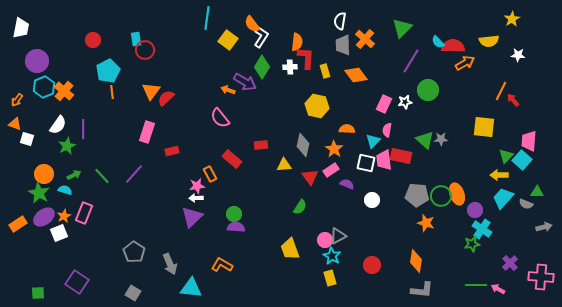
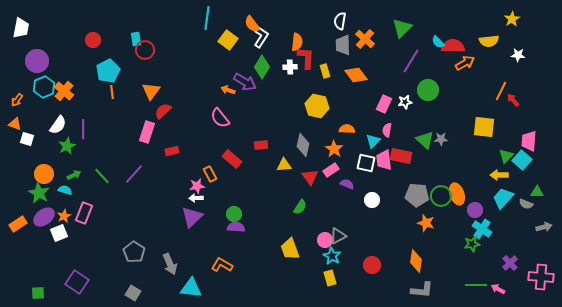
red semicircle at (166, 98): moved 3 px left, 13 px down
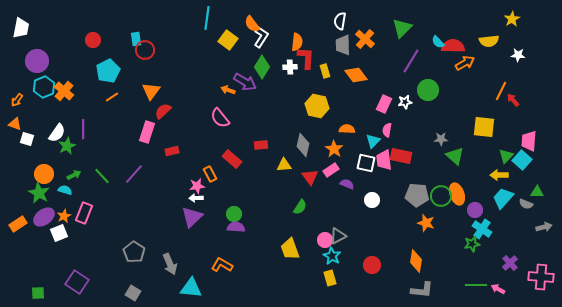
orange line at (112, 92): moved 5 px down; rotated 64 degrees clockwise
white semicircle at (58, 125): moved 1 px left, 8 px down
green triangle at (425, 140): moved 30 px right, 16 px down
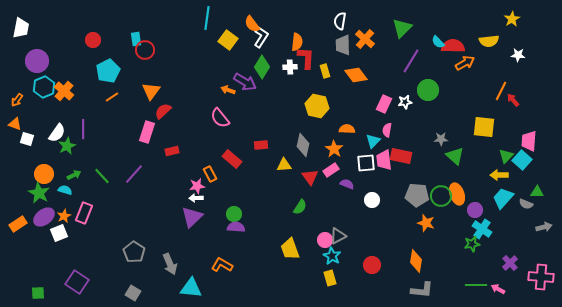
white square at (366, 163): rotated 18 degrees counterclockwise
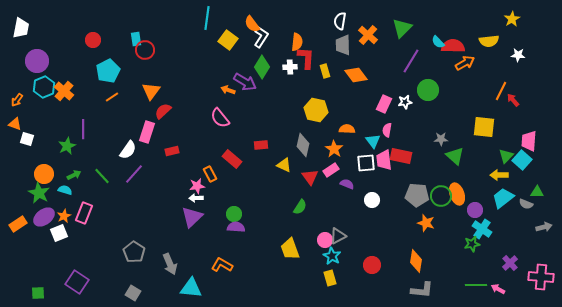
orange cross at (365, 39): moved 3 px right, 4 px up
yellow hexagon at (317, 106): moved 1 px left, 4 px down
white semicircle at (57, 133): moved 71 px right, 17 px down
cyan triangle at (373, 141): rotated 21 degrees counterclockwise
yellow triangle at (284, 165): rotated 28 degrees clockwise
cyan trapezoid at (503, 198): rotated 10 degrees clockwise
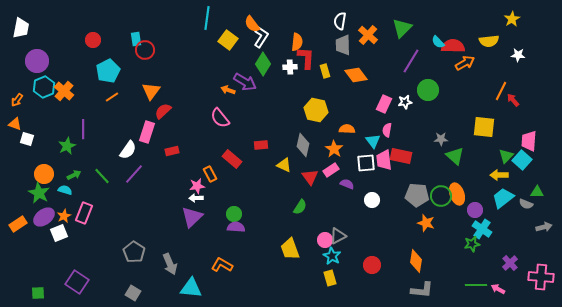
green diamond at (262, 67): moved 1 px right, 3 px up
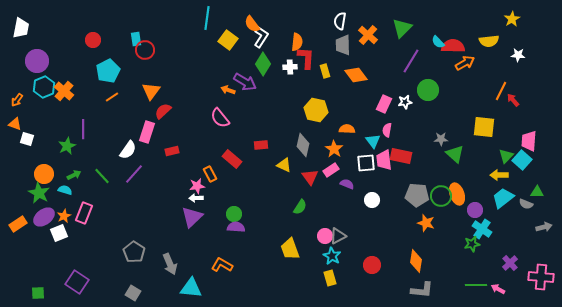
green triangle at (455, 156): moved 2 px up
pink circle at (325, 240): moved 4 px up
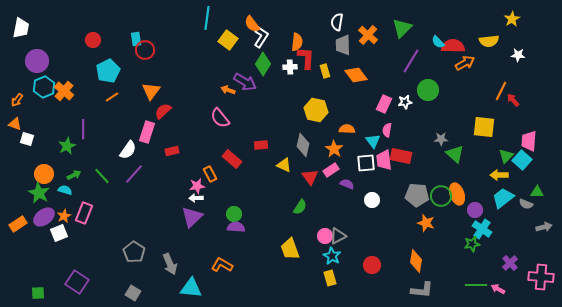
white semicircle at (340, 21): moved 3 px left, 1 px down
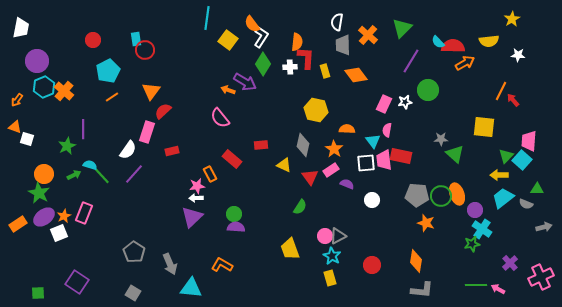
orange triangle at (15, 124): moved 3 px down
cyan semicircle at (65, 190): moved 25 px right, 25 px up
green triangle at (537, 192): moved 3 px up
pink cross at (541, 277): rotated 30 degrees counterclockwise
